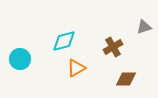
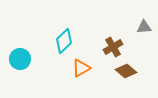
gray triangle: rotated 14 degrees clockwise
cyan diamond: rotated 30 degrees counterclockwise
orange triangle: moved 5 px right
brown diamond: moved 8 px up; rotated 40 degrees clockwise
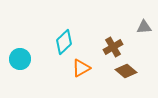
cyan diamond: moved 1 px down
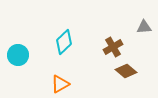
cyan circle: moved 2 px left, 4 px up
orange triangle: moved 21 px left, 16 px down
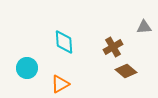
cyan diamond: rotated 50 degrees counterclockwise
cyan circle: moved 9 px right, 13 px down
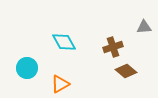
cyan diamond: rotated 25 degrees counterclockwise
brown cross: rotated 12 degrees clockwise
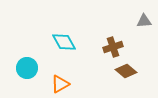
gray triangle: moved 6 px up
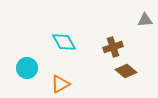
gray triangle: moved 1 px right, 1 px up
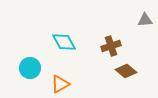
brown cross: moved 2 px left, 1 px up
cyan circle: moved 3 px right
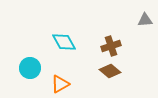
brown diamond: moved 16 px left
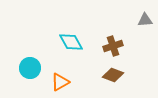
cyan diamond: moved 7 px right
brown cross: moved 2 px right
brown diamond: moved 3 px right, 4 px down; rotated 20 degrees counterclockwise
orange triangle: moved 2 px up
